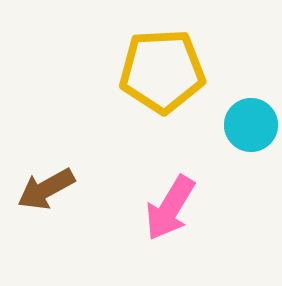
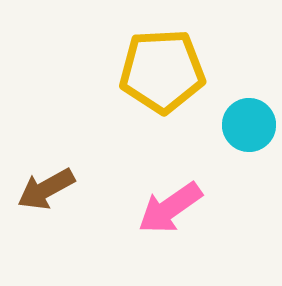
cyan circle: moved 2 px left
pink arrow: rotated 24 degrees clockwise
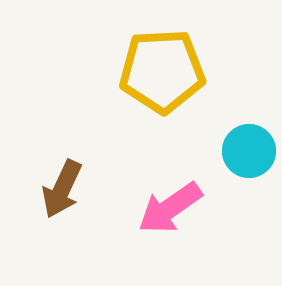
cyan circle: moved 26 px down
brown arrow: moved 16 px right; rotated 36 degrees counterclockwise
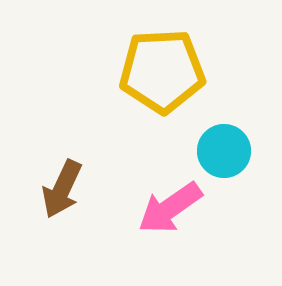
cyan circle: moved 25 px left
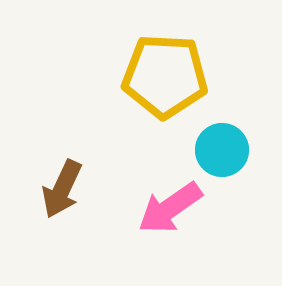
yellow pentagon: moved 3 px right, 5 px down; rotated 6 degrees clockwise
cyan circle: moved 2 px left, 1 px up
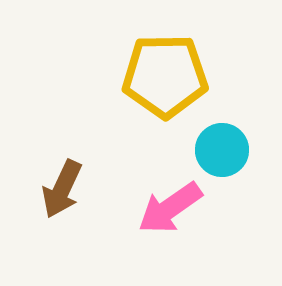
yellow pentagon: rotated 4 degrees counterclockwise
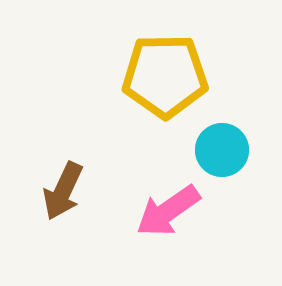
brown arrow: moved 1 px right, 2 px down
pink arrow: moved 2 px left, 3 px down
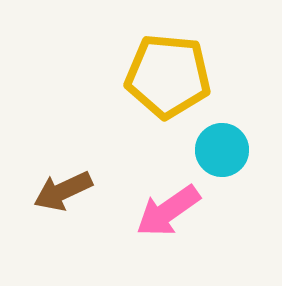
yellow pentagon: moved 3 px right; rotated 6 degrees clockwise
brown arrow: rotated 40 degrees clockwise
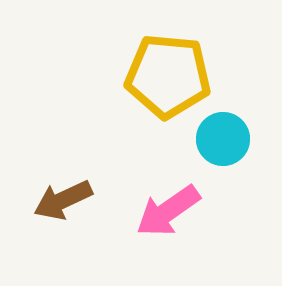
cyan circle: moved 1 px right, 11 px up
brown arrow: moved 9 px down
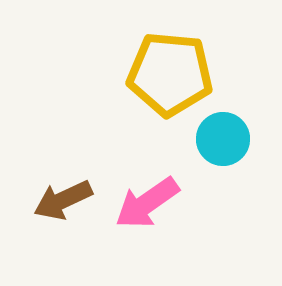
yellow pentagon: moved 2 px right, 2 px up
pink arrow: moved 21 px left, 8 px up
